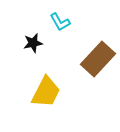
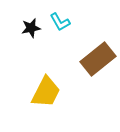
black star: moved 2 px left, 15 px up
brown rectangle: rotated 8 degrees clockwise
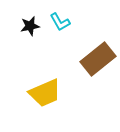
black star: moved 1 px left, 2 px up
yellow trapezoid: moved 1 px left, 1 px down; rotated 40 degrees clockwise
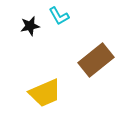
cyan L-shape: moved 1 px left, 6 px up
brown rectangle: moved 2 px left, 1 px down
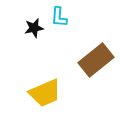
cyan L-shape: moved 1 px down; rotated 35 degrees clockwise
black star: moved 4 px right, 2 px down
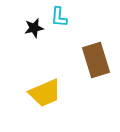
brown rectangle: rotated 68 degrees counterclockwise
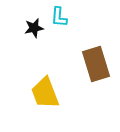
brown rectangle: moved 4 px down
yellow trapezoid: rotated 92 degrees clockwise
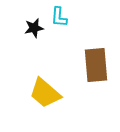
brown rectangle: moved 1 px down; rotated 12 degrees clockwise
yellow trapezoid: rotated 28 degrees counterclockwise
